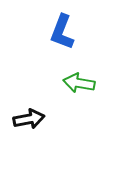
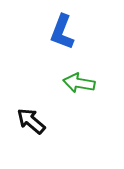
black arrow: moved 2 px right, 2 px down; rotated 128 degrees counterclockwise
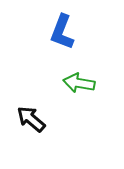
black arrow: moved 2 px up
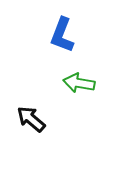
blue L-shape: moved 3 px down
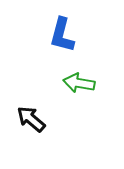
blue L-shape: rotated 6 degrees counterclockwise
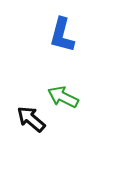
green arrow: moved 16 px left, 14 px down; rotated 16 degrees clockwise
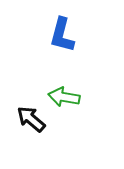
green arrow: moved 1 px right; rotated 16 degrees counterclockwise
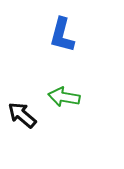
black arrow: moved 9 px left, 4 px up
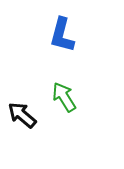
green arrow: rotated 48 degrees clockwise
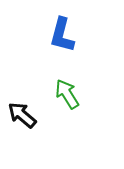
green arrow: moved 3 px right, 3 px up
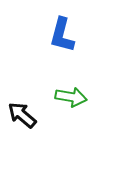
green arrow: moved 4 px right, 3 px down; rotated 132 degrees clockwise
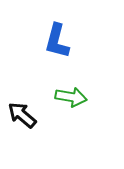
blue L-shape: moved 5 px left, 6 px down
